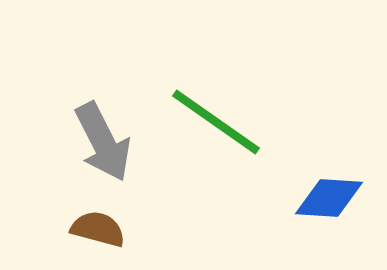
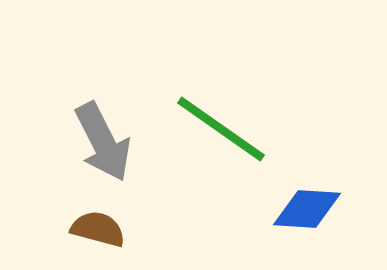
green line: moved 5 px right, 7 px down
blue diamond: moved 22 px left, 11 px down
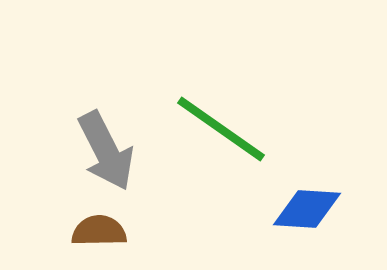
gray arrow: moved 3 px right, 9 px down
brown semicircle: moved 1 px right, 2 px down; rotated 16 degrees counterclockwise
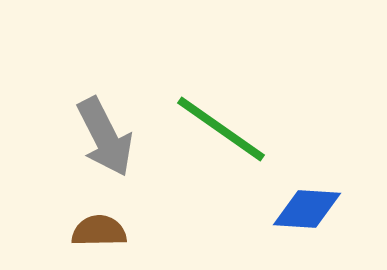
gray arrow: moved 1 px left, 14 px up
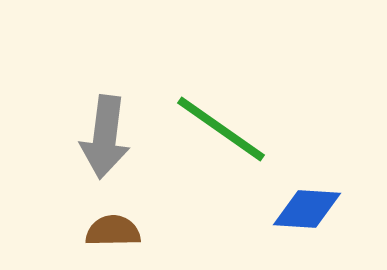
gray arrow: rotated 34 degrees clockwise
brown semicircle: moved 14 px right
